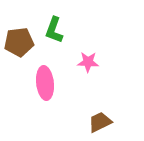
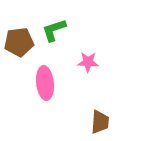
green L-shape: rotated 52 degrees clockwise
brown trapezoid: rotated 120 degrees clockwise
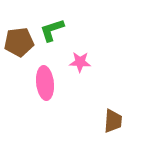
green L-shape: moved 2 px left
pink star: moved 8 px left
brown trapezoid: moved 13 px right, 1 px up
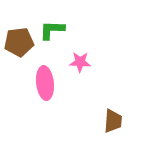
green L-shape: rotated 20 degrees clockwise
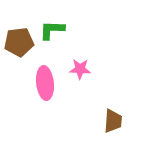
pink star: moved 7 px down
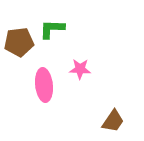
green L-shape: moved 1 px up
pink ellipse: moved 1 px left, 2 px down
brown trapezoid: rotated 30 degrees clockwise
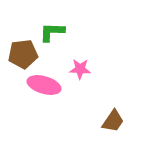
green L-shape: moved 3 px down
brown pentagon: moved 4 px right, 12 px down
pink ellipse: rotated 68 degrees counterclockwise
